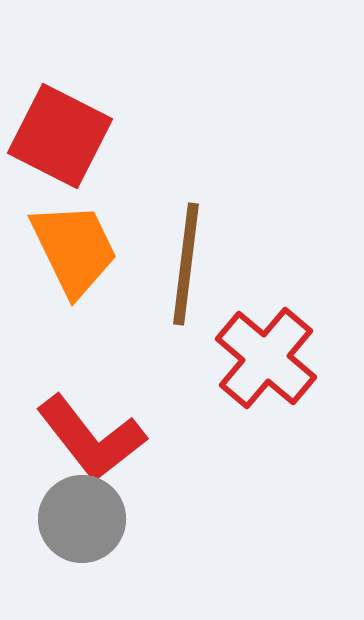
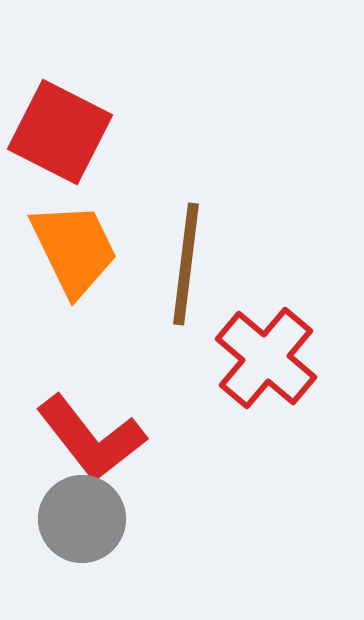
red square: moved 4 px up
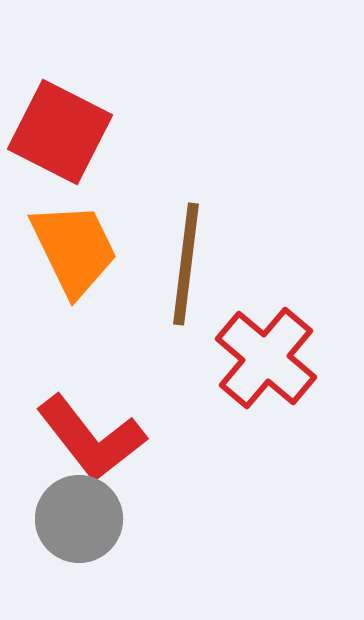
gray circle: moved 3 px left
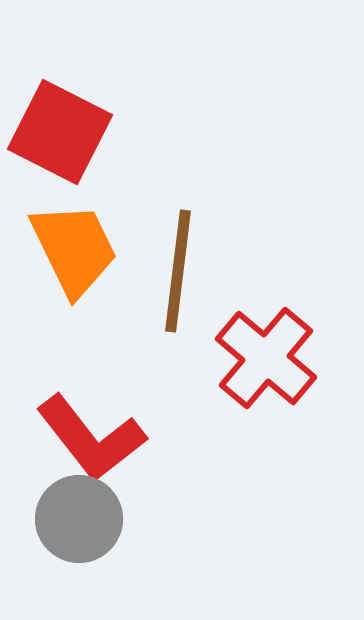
brown line: moved 8 px left, 7 px down
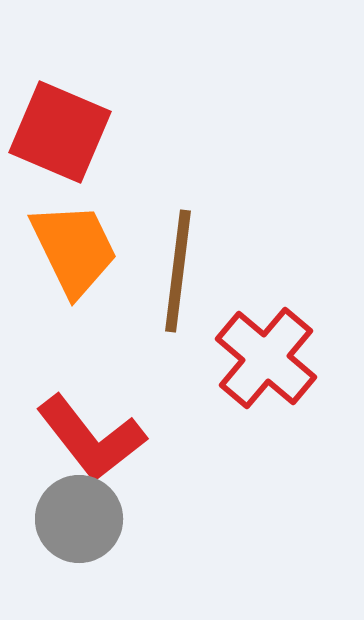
red square: rotated 4 degrees counterclockwise
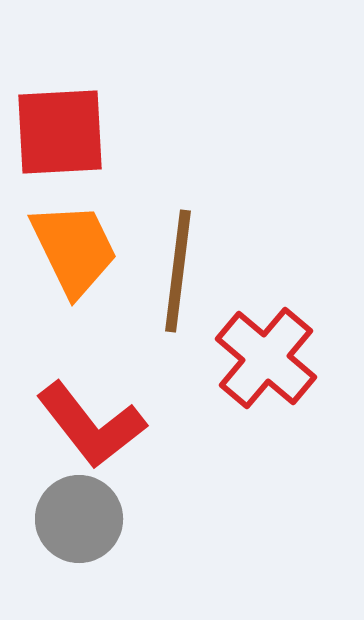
red square: rotated 26 degrees counterclockwise
red L-shape: moved 13 px up
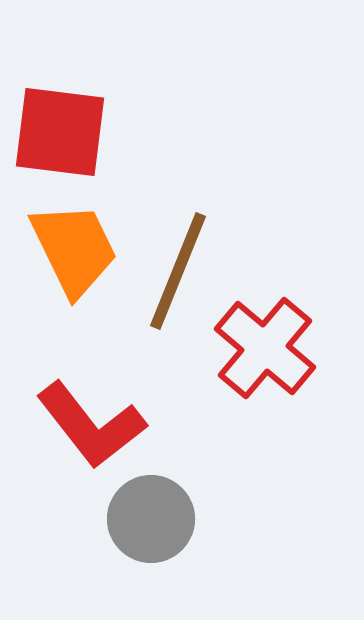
red square: rotated 10 degrees clockwise
brown line: rotated 15 degrees clockwise
red cross: moved 1 px left, 10 px up
gray circle: moved 72 px right
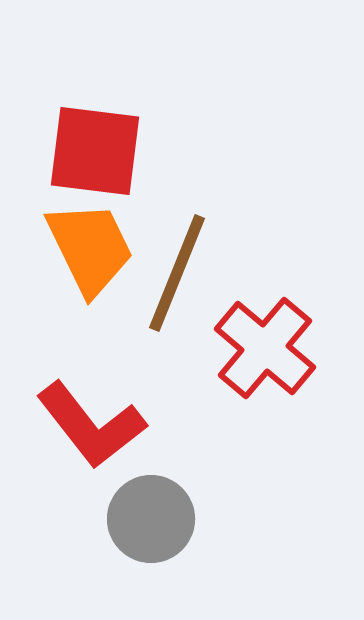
red square: moved 35 px right, 19 px down
orange trapezoid: moved 16 px right, 1 px up
brown line: moved 1 px left, 2 px down
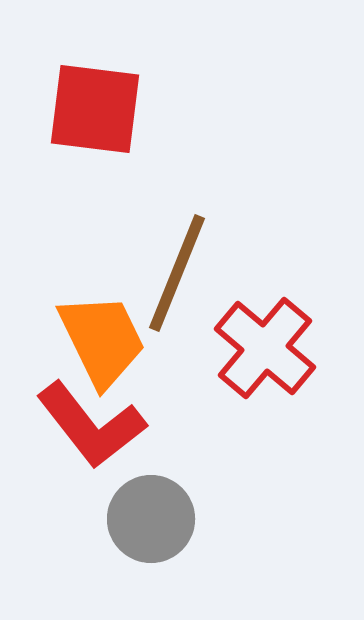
red square: moved 42 px up
orange trapezoid: moved 12 px right, 92 px down
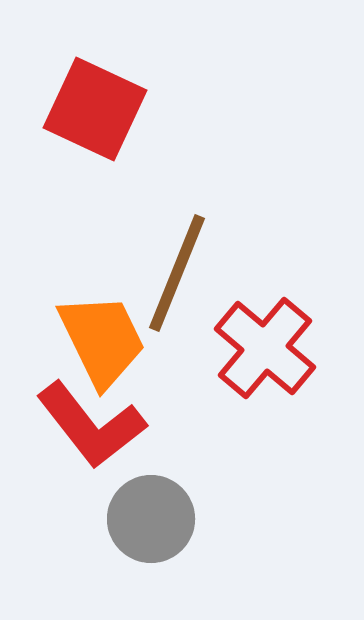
red square: rotated 18 degrees clockwise
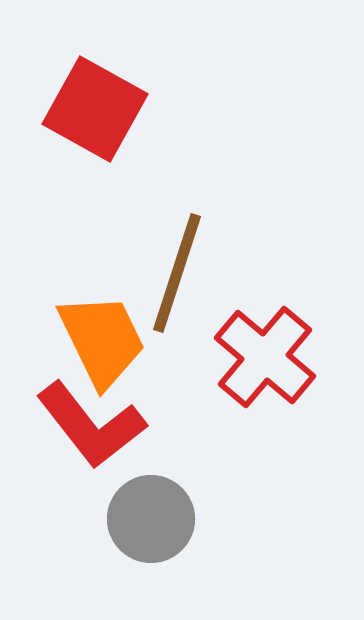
red square: rotated 4 degrees clockwise
brown line: rotated 4 degrees counterclockwise
red cross: moved 9 px down
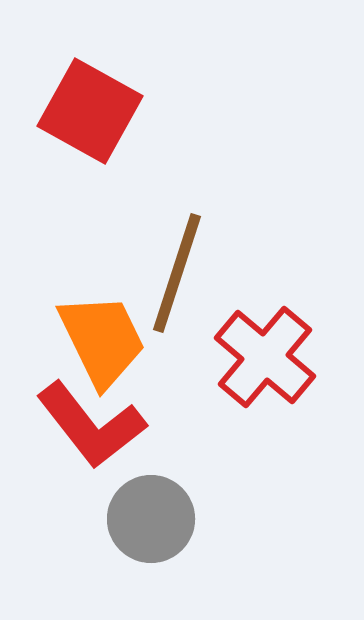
red square: moved 5 px left, 2 px down
